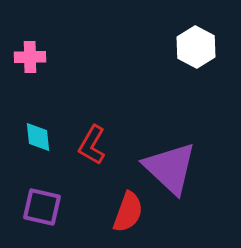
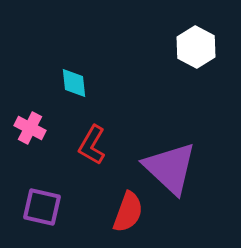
pink cross: moved 71 px down; rotated 28 degrees clockwise
cyan diamond: moved 36 px right, 54 px up
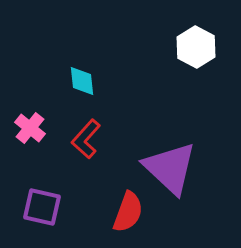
cyan diamond: moved 8 px right, 2 px up
pink cross: rotated 12 degrees clockwise
red L-shape: moved 6 px left, 6 px up; rotated 12 degrees clockwise
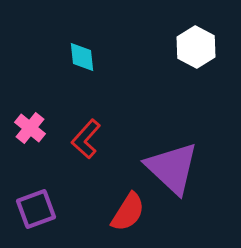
cyan diamond: moved 24 px up
purple triangle: moved 2 px right
purple square: moved 6 px left, 2 px down; rotated 33 degrees counterclockwise
red semicircle: rotated 12 degrees clockwise
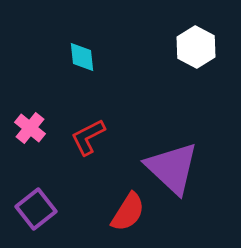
red L-shape: moved 2 px right, 2 px up; rotated 21 degrees clockwise
purple square: rotated 18 degrees counterclockwise
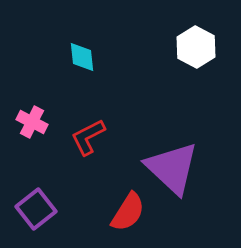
pink cross: moved 2 px right, 6 px up; rotated 12 degrees counterclockwise
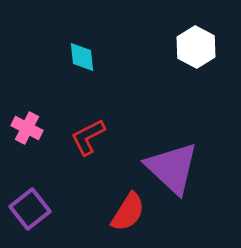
pink cross: moved 5 px left, 6 px down
purple square: moved 6 px left
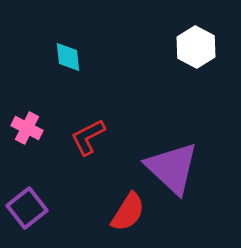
cyan diamond: moved 14 px left
purple square: moved 3 px left, 1 px up
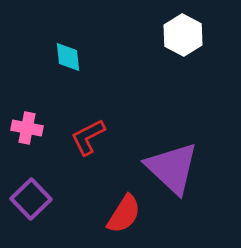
white hexagon: moved 13 px left, 12 px up
pink cross: rotated 16 degrees counterclockwise
purple square: moved 4 px right, 9 px up; rotated 6 degrees counterclockwise
red semicircle: moved 4 px left, 2 px down
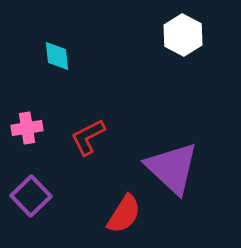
cyan diamond: moved 11 px left, 1 px up
pink cross: rotated 20 degrees counterclockwise
purple square: moved 3 px up
